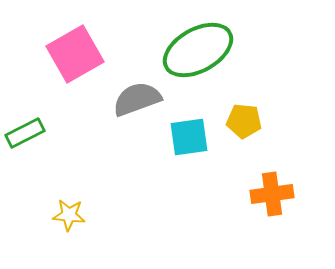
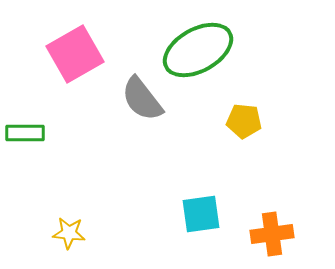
gray semicircle: moved 5 px right; rotated 108 degrees counterclockwise
green rectangle: rotated 27 degrees clockwise
cyan square: moved 12 px right, 77 px down
orange cross: moved 40 px down
yellow star: moved 18 px down
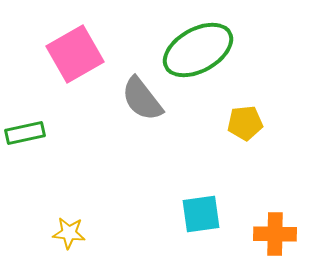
yellow pentagon: moved 1 px right, 2 px down; rotated 12 degrees counterclockwise
green rectangle: rotated 12 degrees counterclockwise
orange cross: moved 3 px right; rotated 9 degrees clockwise
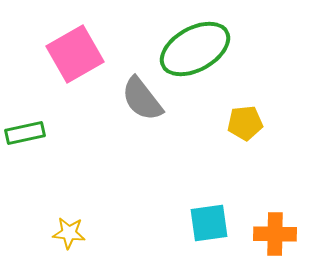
green ellipse: moved 3 px left, 1 px up
cyan square: moved 8 px right, 9 px down
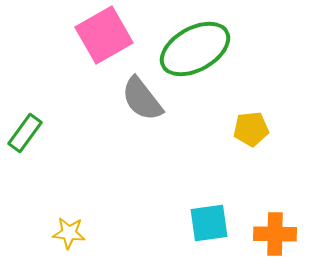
pink square: moved 29 px right, 19 px up
yellow pentagon: moved 6 px right, 6 px down
green rectangle: rotated 42 degrees counterclockwise
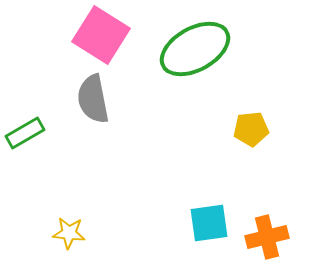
pink square: moved 3 px left; rotated 28 degrees counterclockwise
gray semicircle: moved 49 px left; rotated 27 degrees clockwise
green rectangle: rotated 24 degrees clockwise
orange cross: moved 8 px left, 3 px down; rotated 15 degrees counterclockwise
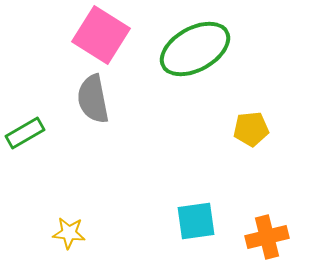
cyan square: moved 13 px left, 2 px up
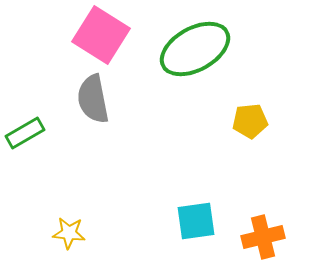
yellow pentagon: moved 1 px left, 8 px up
orange cross: moved 4 px left
